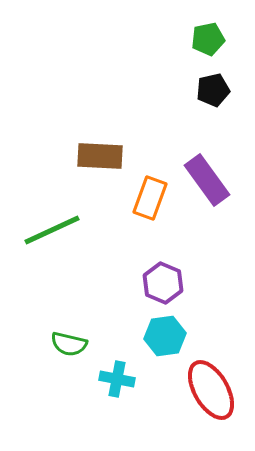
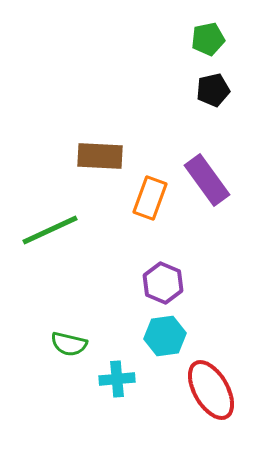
green line: moved 2 px left
cyan cross: rotated 16 degrees counterclockwise
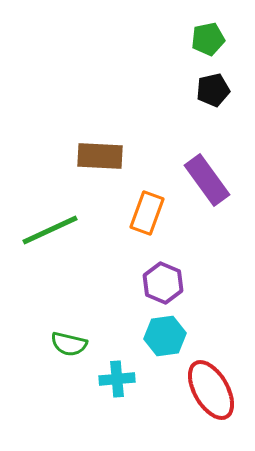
orange rectangle: moved 3 px left, 15 px down
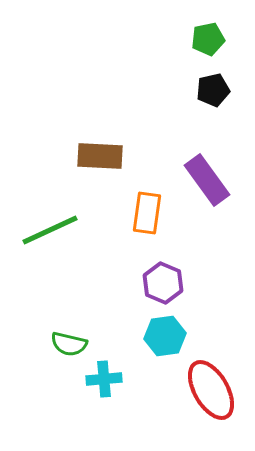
orange rectangle: rotated 12 degrees counterclockwise
cyan cross: moved 13 px left
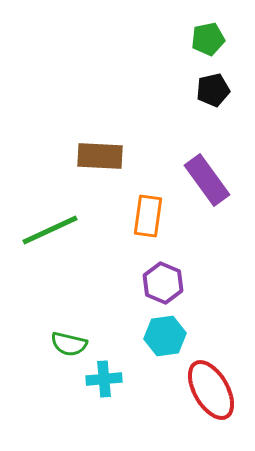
orange rectangle: moved 1 px right, 3 px down
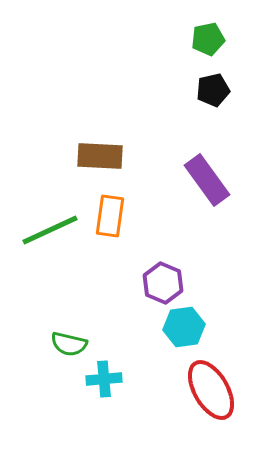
orange rectangle: moved 38 px left
cyan hexagon: moved 19 px right, 9 px up
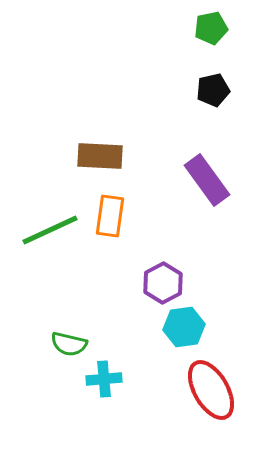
green pentagon: moved 3 px right, 11 px up
purple hexagon: rotated 9 degrees clockwise
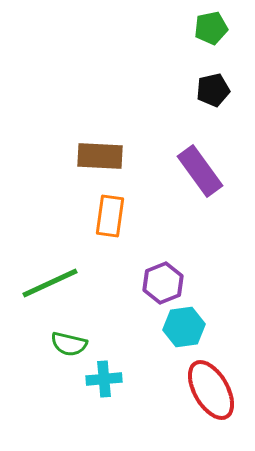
purple rectangle: moved 7 px left, 9 px up
green line: moved 53 px down
purple hexagon: rotated 6 degrees clockwise
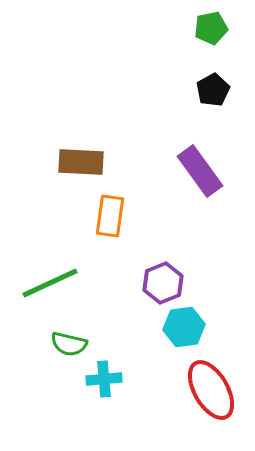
black pentagon: rotated 16 degrees counterclockwise
brown rectangle: moved 19 px left, 6 px down
